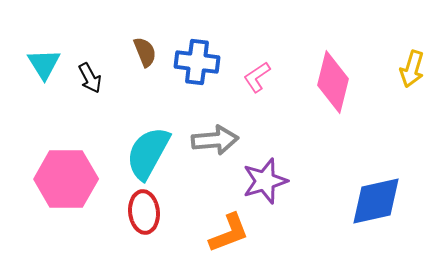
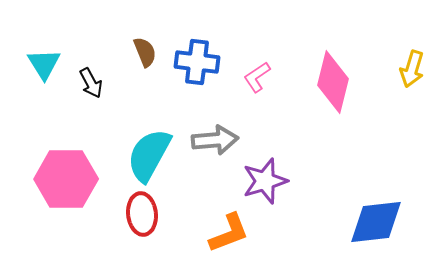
black arrow: moved 1 px right, 5 px down
cyan semicircle: moved 1 px right, 2 px down
blue diamond: moved 21 px down; rotated 6 degrees clockwise
red ellipse: moved 2 px left, 2 px down
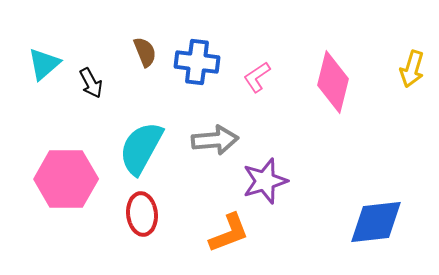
cyan triangle: rotated 21 degrees clockwise
cyan semicircle: moved 8 px left, 7 px up
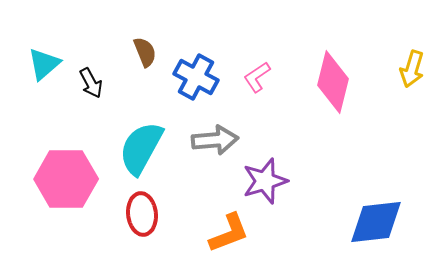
blue cross: moved 1 px left, 15 px down; rotated 21 degrees clockwise
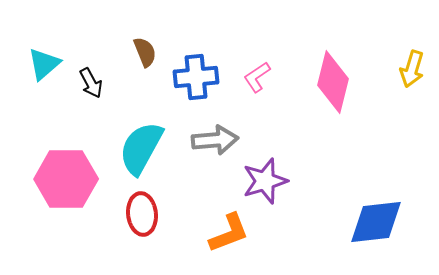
blue cross: rotated 33 degrees counterclockwise
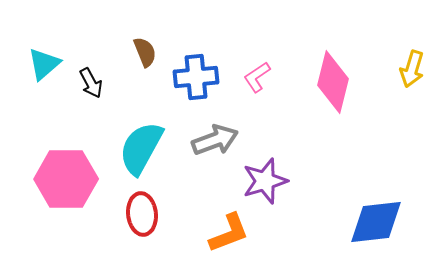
gray arrow: rotated 15 degrees counterclockwise
